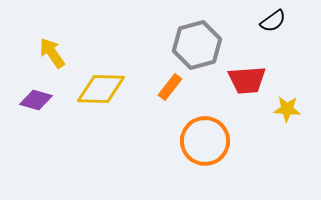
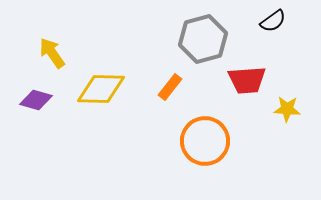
gray hexagon: moved 6 px right, 6 px up
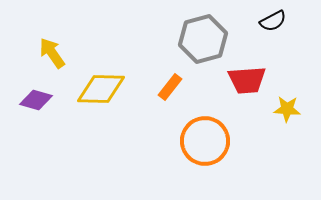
black semicircle: rotated 8 degrees clockwise
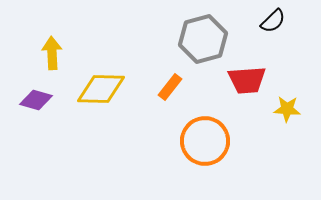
black semicircle: rotated 16 degrees counterclockwise
yellow arrow: rotated 32 degrees clockwise
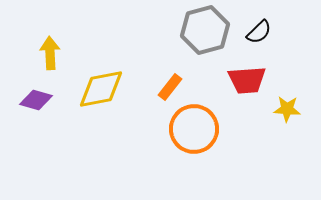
black semicircle: moved 14 px left, 11 px down
gray hexagon: moved 2 px right, 9 px up
yellow arrow: moved 2 px left
yellow diamond: rotated 12 degrees counterclockwise
orange circle: moved 11 px left, 12 px up
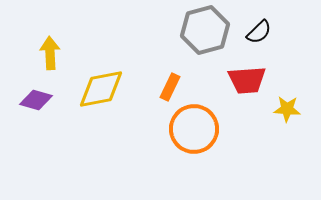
orange rectangle: rotated 12 degrees counterclockwise
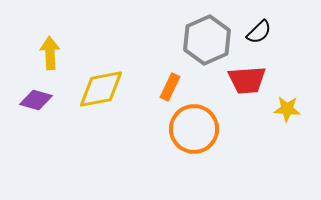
gray hexagon: moved 2 px right, 10 px down; rotated 9 degrees counterclockwise
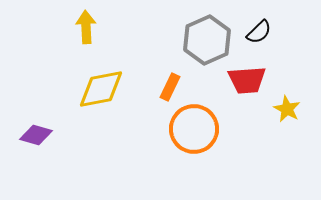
yellow arrow: moved 36 px right, 26 px up
purple diamond: moved 35 px down
yellow star: rotated 24 degrees clockwise
